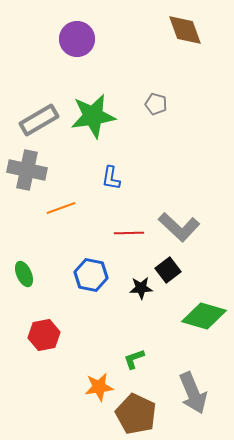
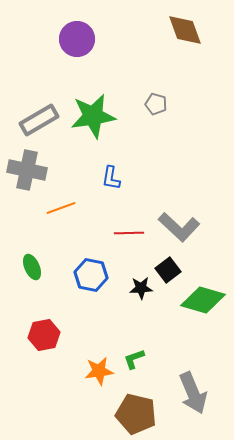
green ellipse: moved 8 px right, 7 px up
green diamond: moved 1 px left, 16 px up
orange star: moved 16 px up
brown pentagon: rotated 12 degrees counterclockwise
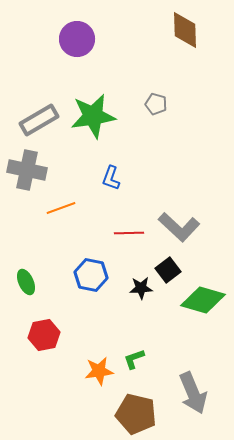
brown diamond: rotated 18 degrees clockwise
blue L-shape: rotated 10 degrees clockwise
green ellipse: moved 6 px left, 15 px down
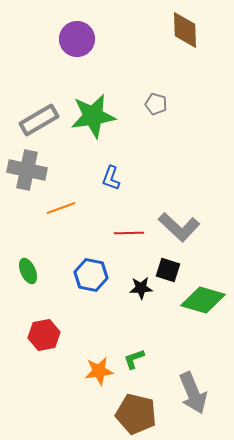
black square: rotated 35 degrees counterclockwise
green ellipse: moved 2 px right, 11 px up
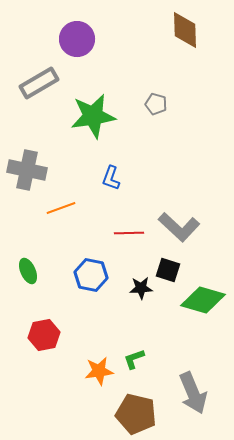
gray rectangle: moved 37 px up
